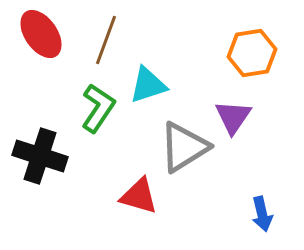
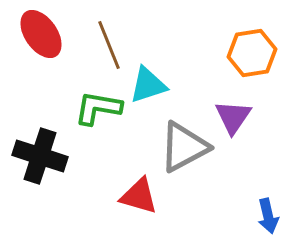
brown line: moved 3 px right, 5 px down; rotated 42 degrees counterclockwise
green L-shape: rotated 114 degrees counterclockwise
gray triangle: rotated 4 degrees clockwise
blue arrow: moved 6 px right, 2 px down
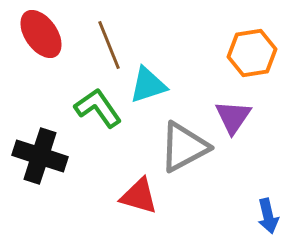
green L-shape: rotated 45 degrees clockwise
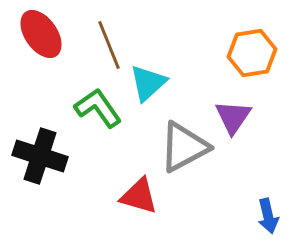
cyan triangle: moved 2 px up; rotated 24 degrees counterclockwise
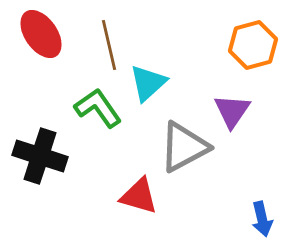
brown line: rotated 9 degrees clockwise
orange hexagon: moved 1 px right, 8 px up; rotated 6 degrees counterclockwise
purple triangle: moved 1 px left, 6 px up
blue arrow: moved 6 px left, 3 px down
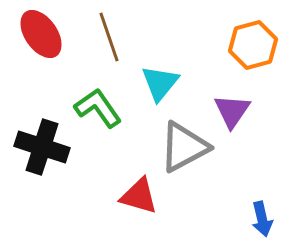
brown line: moved 8 px up; rotated 6 degrees counterclockwise
cyan triangle: moved 12 px right; rotated 9 degrees counterclockwise
black cross: moved 2 px right, 9 px up
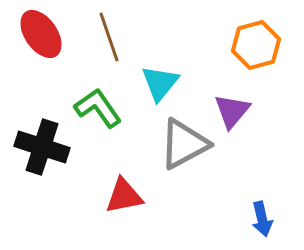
orange hexagon: moved 3 px right
purple triangle: rotated 6 degrees clockwise
gray triangle: moved 3 px up
red triangle: moved 15 px left; rotated 27 degrees counterclockwise
